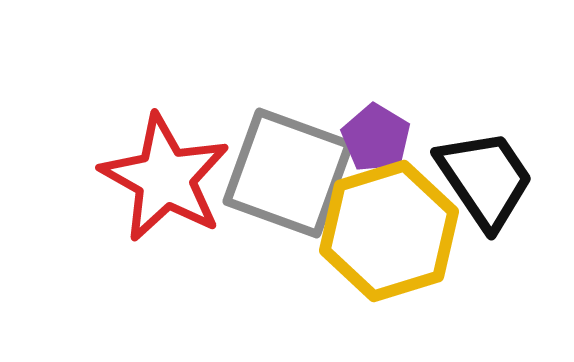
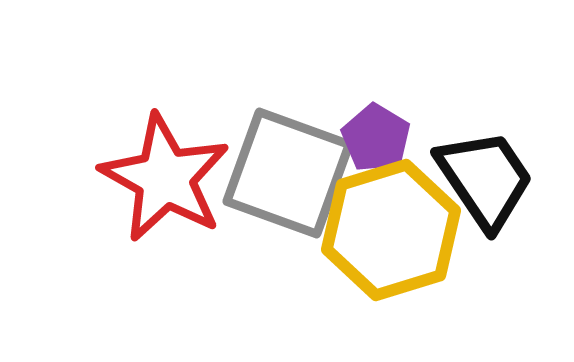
yellow hexagon: moved 2 px right, 1 px up
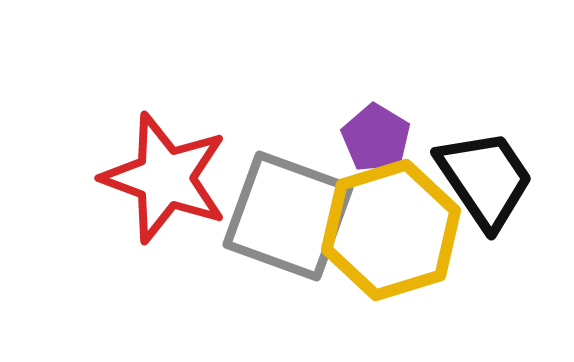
gray square: moved 43 px down
red star: rotated 9 degrees counterclockwise
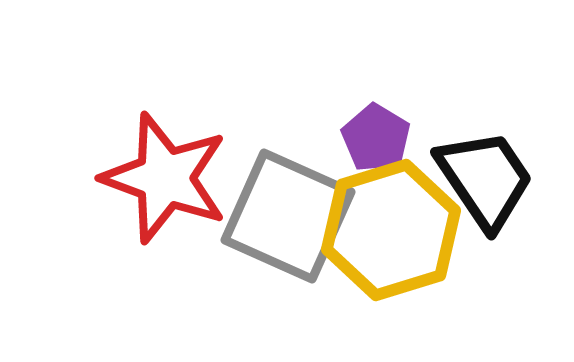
gray square: rotated 4 degrees clockwise
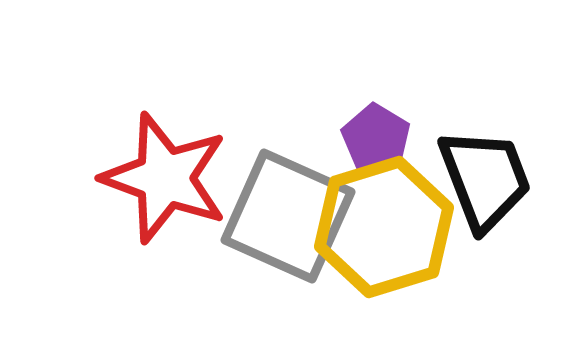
black trapezoid: rotated 13 degrees clockwise
yellow hexagon: moved 7 px left, 3 px up
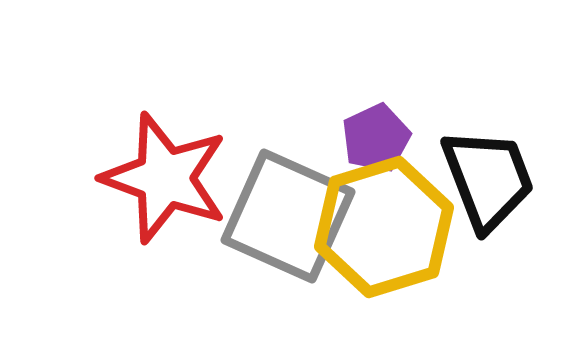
purple pentagon: rotated 16 degrees clockwise
black trapezoid: moved 3 px right
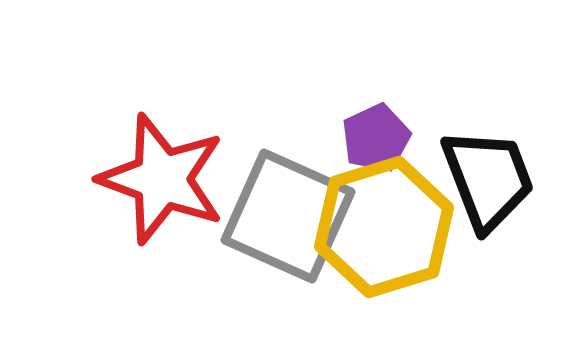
red star: moved 3 px left, 1 px down
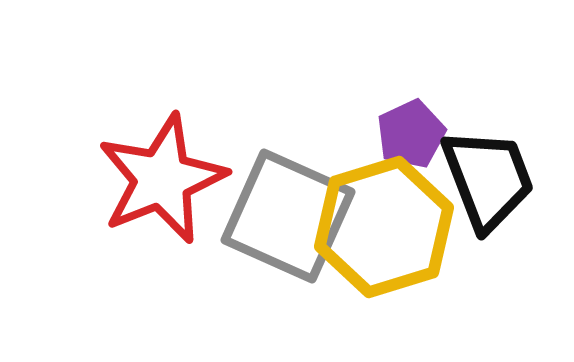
purple pentagon: moved 35 px right, 4 px up
red star: rotated 30 degrees clockwise
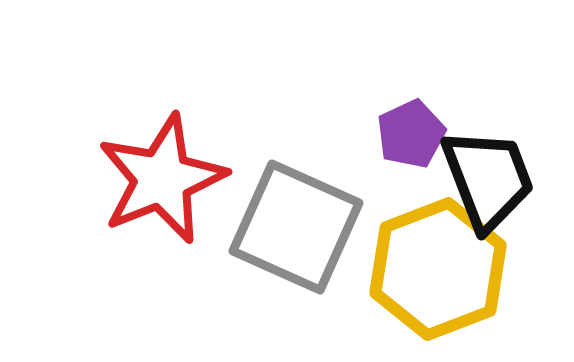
gray square: moved 8 px right, 11 px down
yellow hexagon: moved 54 px right, 42 px down; rotated 4 degrees counterclockwise
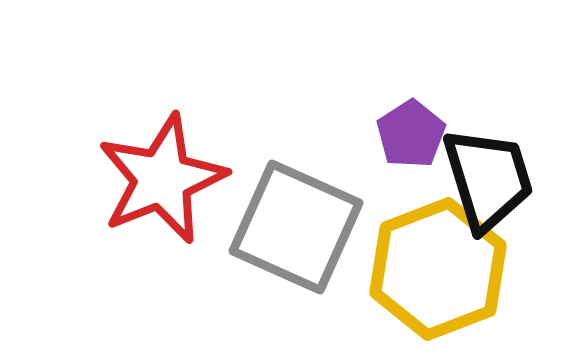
purple pentagon: rotated 8 degrees counterclockwise
black trapezoid: rotated 4 degrees clockwise
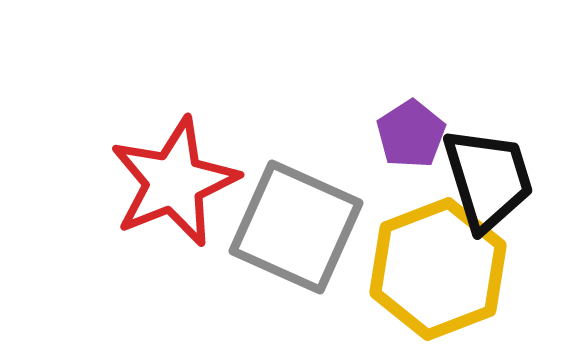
red star: moved 12 px right, 3 px down
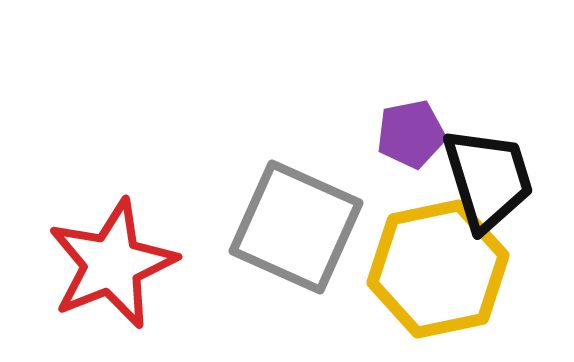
purple pentagon: rotated 22 degrees clockwise
red star: moved 62 px left, 82 px down
yellow hexagon: rotated 9 degrees clockwise
